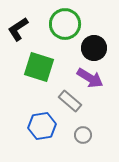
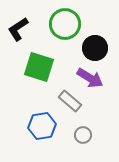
black circle: moved 1 px right
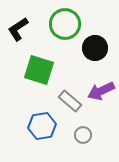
green square: moved 3 px down
purple arrow: moved 11 px right, 13 px down; rotated 124 degrees clockwise
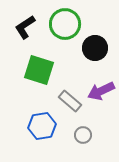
black L-shape: moved 7 px right, 2 px up
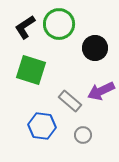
green circle: moved 6 px left
green square: moved 8 px left
blue hexagon: rotated 16 degrees clockwise
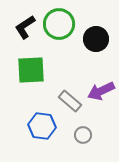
black circle: moved 1 px right, 9 px up
green square: rotated 20 degrees counterclockwise
